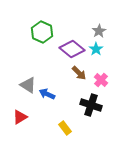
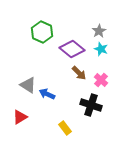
cyan star: moved 5 px right; rotated 16 degrees counterclockwise
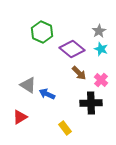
black cross: moved 2 px up; rotated 20 degrees counterclockwise
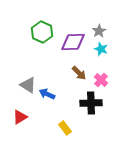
purple diamond: moved 1 px right, 7 px up; rotated 40 degrees counterclockwise
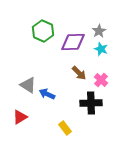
green hexagon: moved 1 px right, 1 px up
